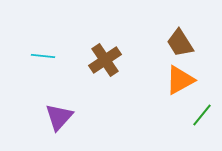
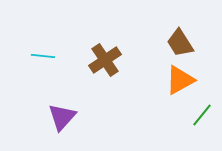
purple triangle: moved 3 px right
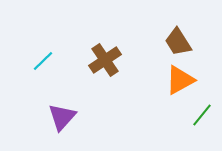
brown trapezoid: moved 2 px left, 1 px up
cyan line: moved 5 px down; rotated 50 degrees counterclockwise
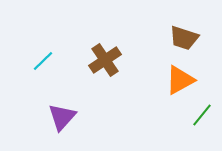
brown trapezoid: moved 6 px right, 4 px up; rotated 40 degrees counterclockwise
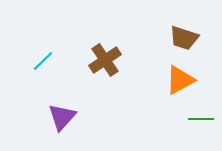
green line: moved 1 px left, 4 px down; rotated 50 degrees clockwise
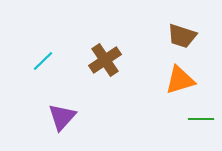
brown trapezoid: moved 2 px left, 2 px up
orange triangle: rotated 12 degrees clockwise
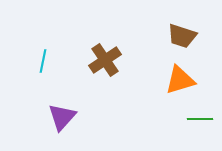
cyan line: rotated 35 degrees counterclockwise
green line: moved 1 px left
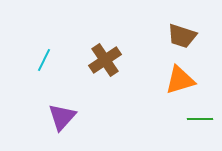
cyan line: moved 1 px right, 1 px up; rotated 15 degrees clockwise
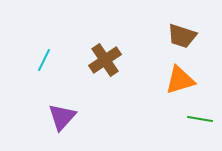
green line: rotated 10 degrees clockwise
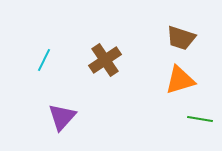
brown trapezoid: moved 1 px left, 2 px down
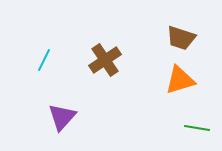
green line: moved 3 px left, 9 px down
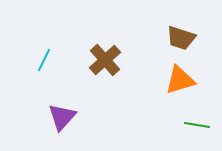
brown cross: rotated 8 degrees counterclockwise
green line: moved 3 px up
